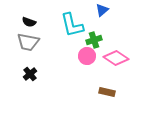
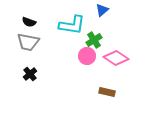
cyan L-shape: rotated 68 degrees counterclockwise
green cross: rotated 14 degrees counterclockwise
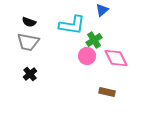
pink diamond: rotated 30 degrees clockwise
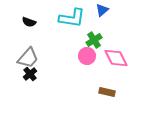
cyan L-shape: moved 7 px up
gray trapezoid: moved 16 px down; rotated 60 degrees counterclockwise
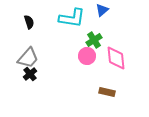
black semicircle: rotated 128 degrees counterclockwise
pink diamond: rotated 20 degrees clockwise
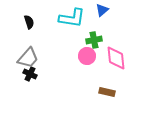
green cross: rotated 21 degrees clockwise
black cross: rotated 24 degrees counterclockwise
